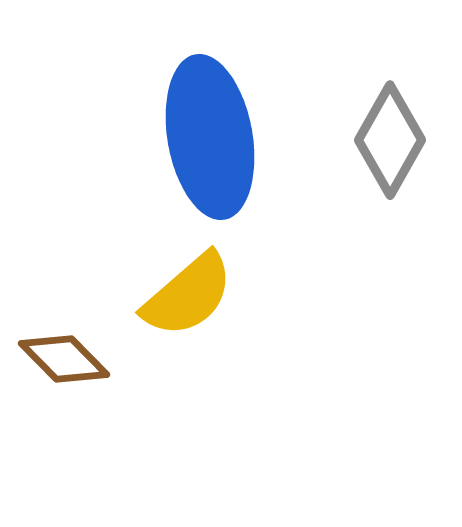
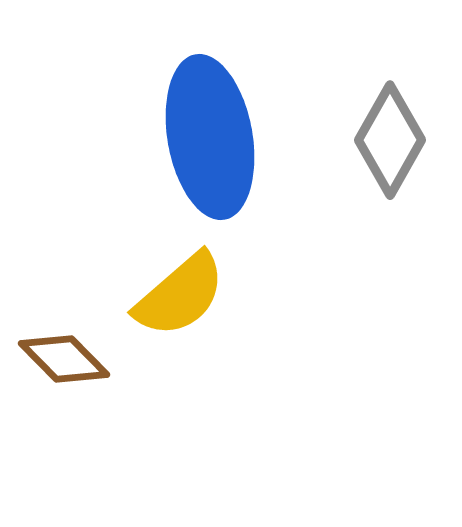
yellow semicircle: moved 8 px left
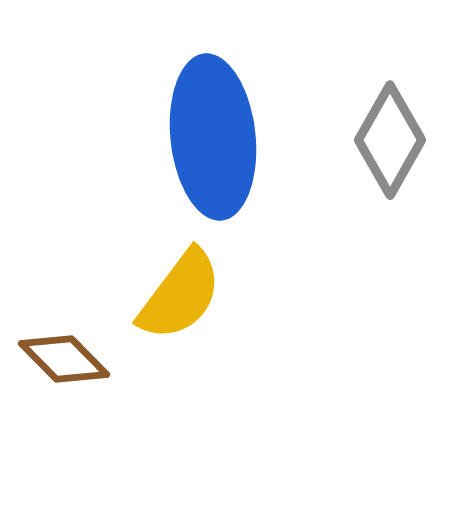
blue ellipse: moved 3 px right; rotated 4 degrees clockwise
yellow semicircle: rotated 12 degrees counterclockwise
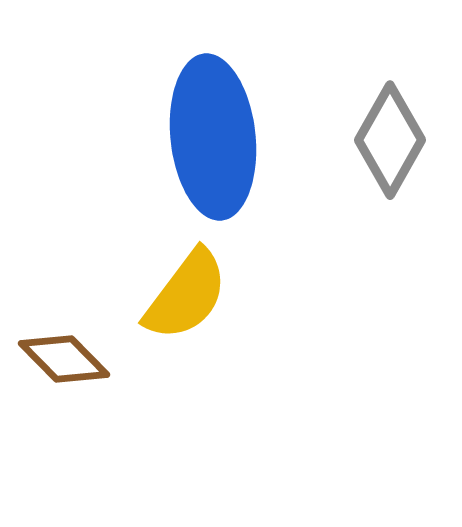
yellow semicircle: moved 6 px right
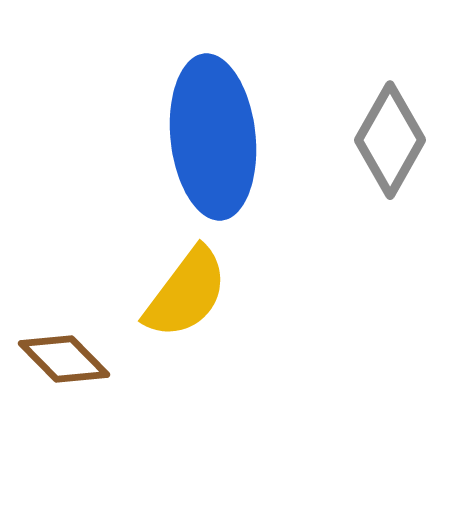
yellow semicircle: moved 2 px up
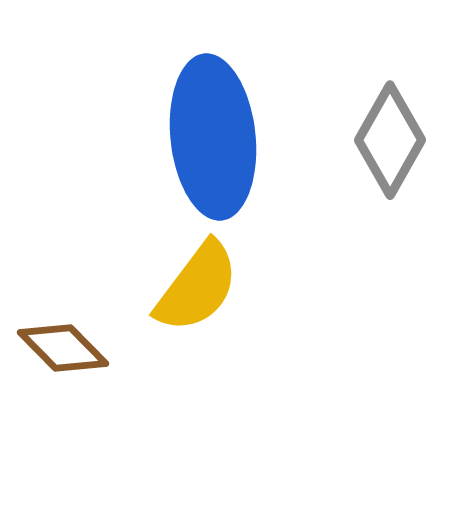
yellow semicircle: moved 11 px right, 6 px up
brown diamond: moved 1 px left, 11 px up
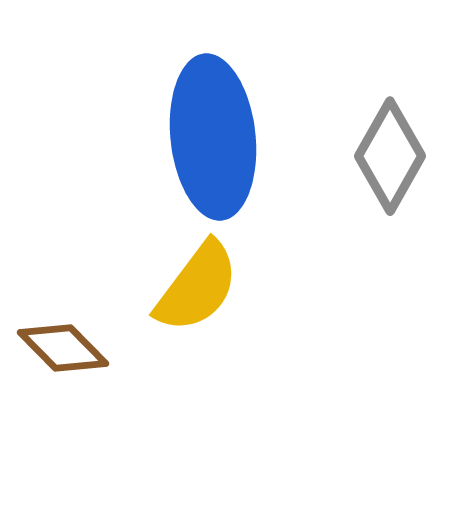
gray diamond: moved 16 px down
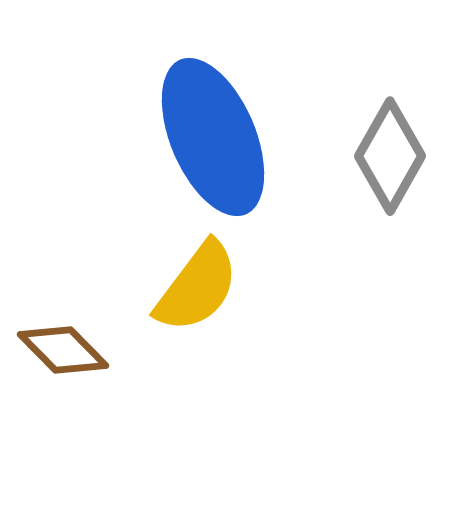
blue ellipse: rotated 17 degrees counterclockwise
brown diamond: moved 2 px down
